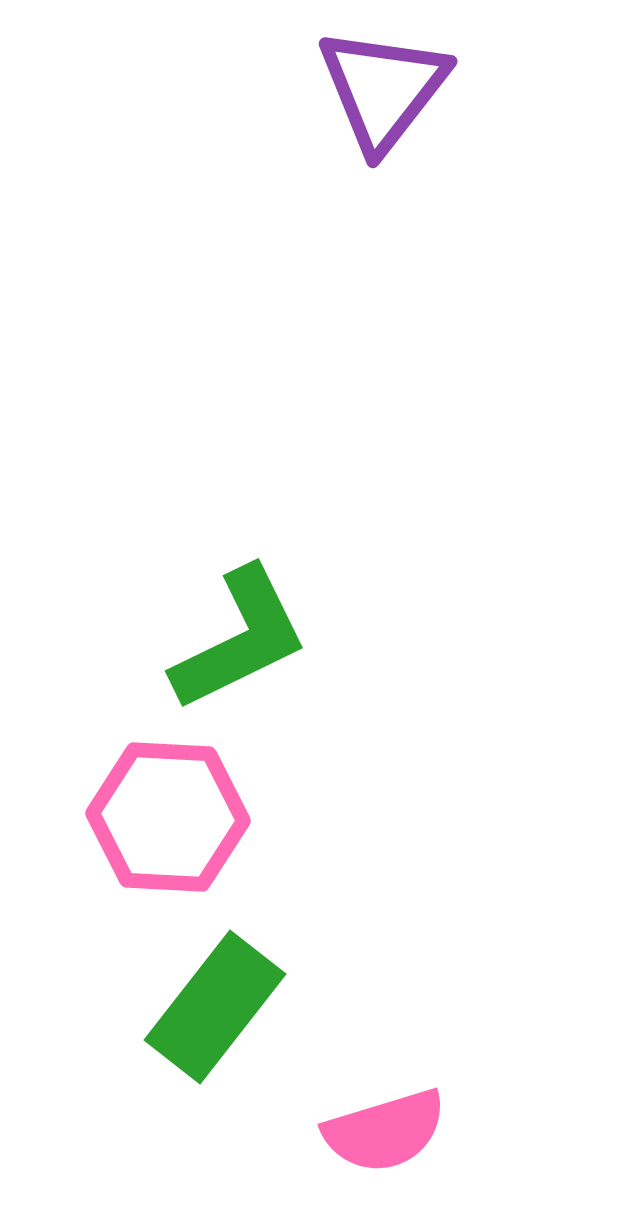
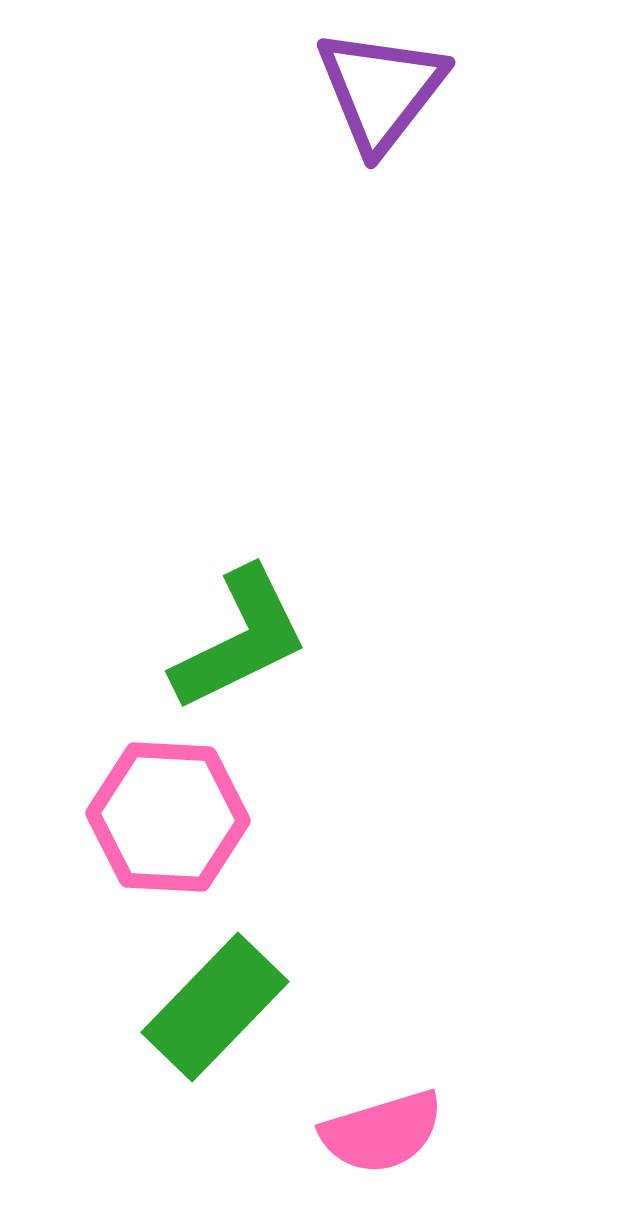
purple triangle: moved 2 px left, 1 px down
green rectangle: rotated 6 degrees clockwise
pink semicircle: moved 3 px left, 1 px down
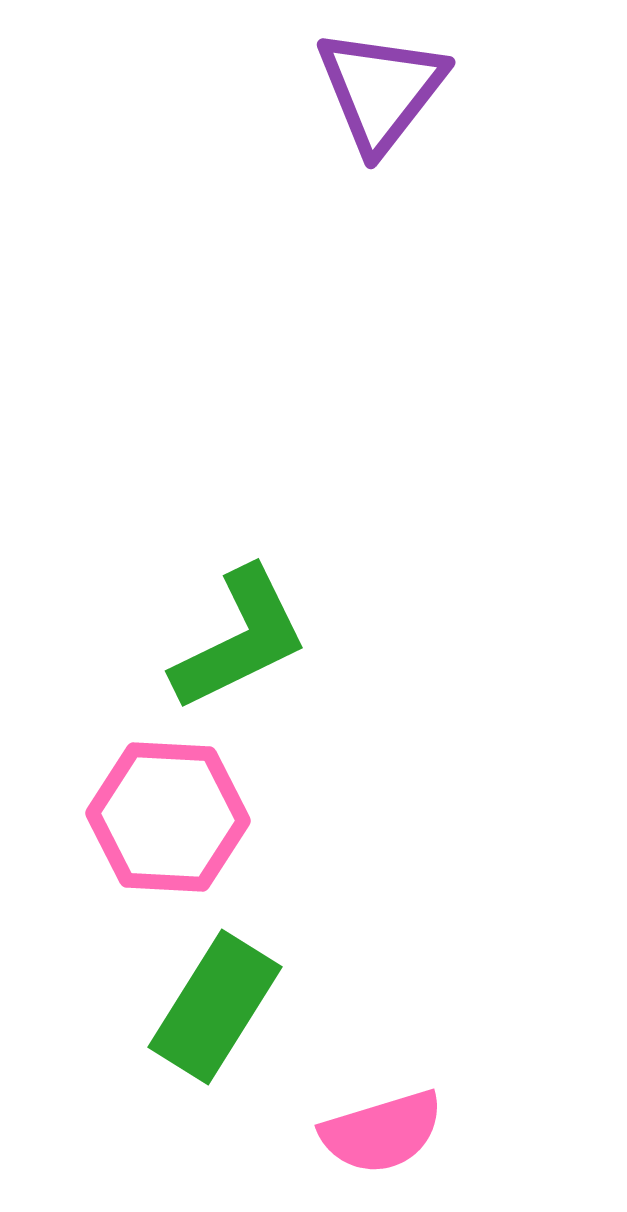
green rectangle: rotated 12 degrees counterclockwise
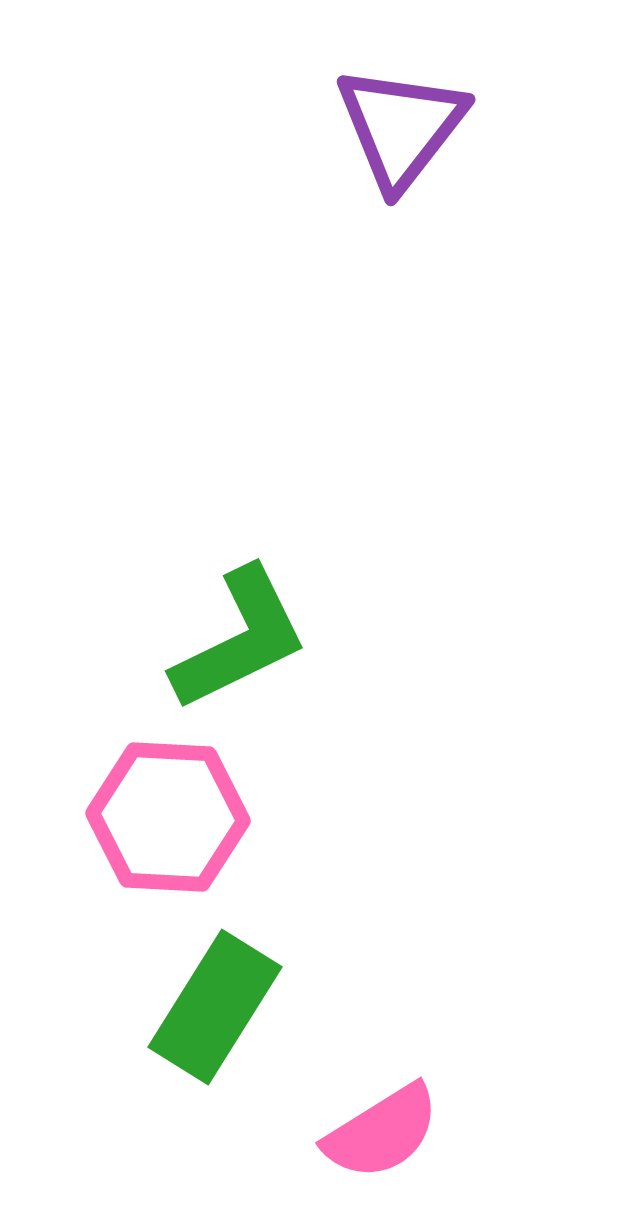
purple triangle: moved 20 px right, 37 px down
pink semicircle: rotated 15 degrees counterclockwise
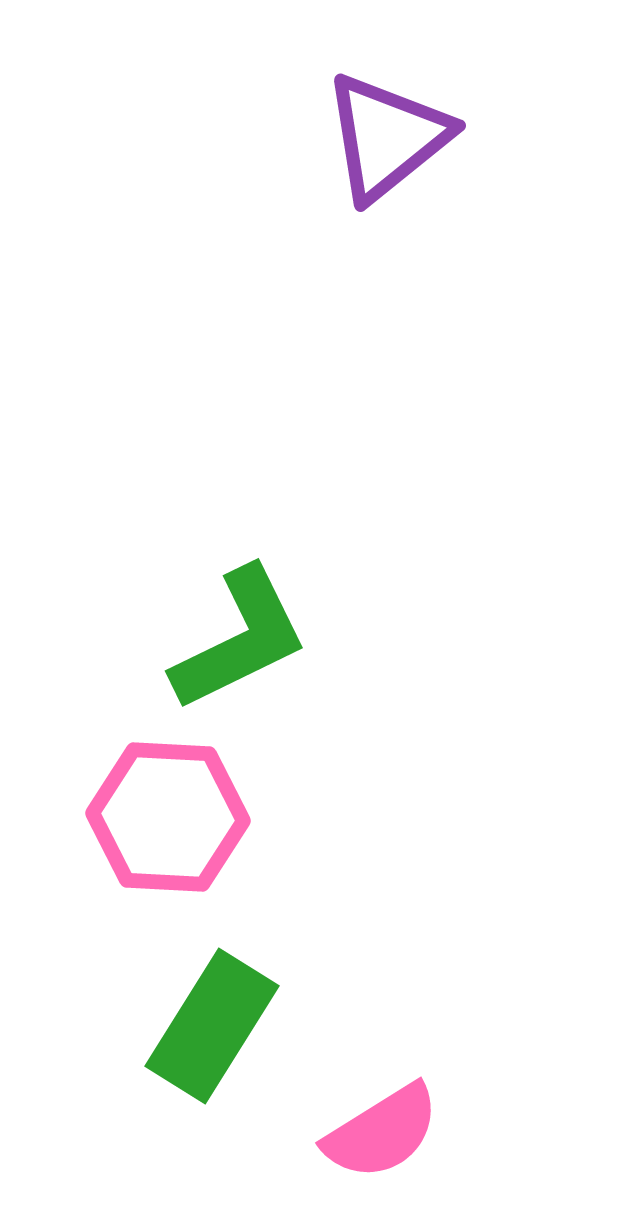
purple triangle: moved 14 px left, 10 px down; rotated 13 degrees clockwise
green rectangle: moved 3 px left, 19 px down
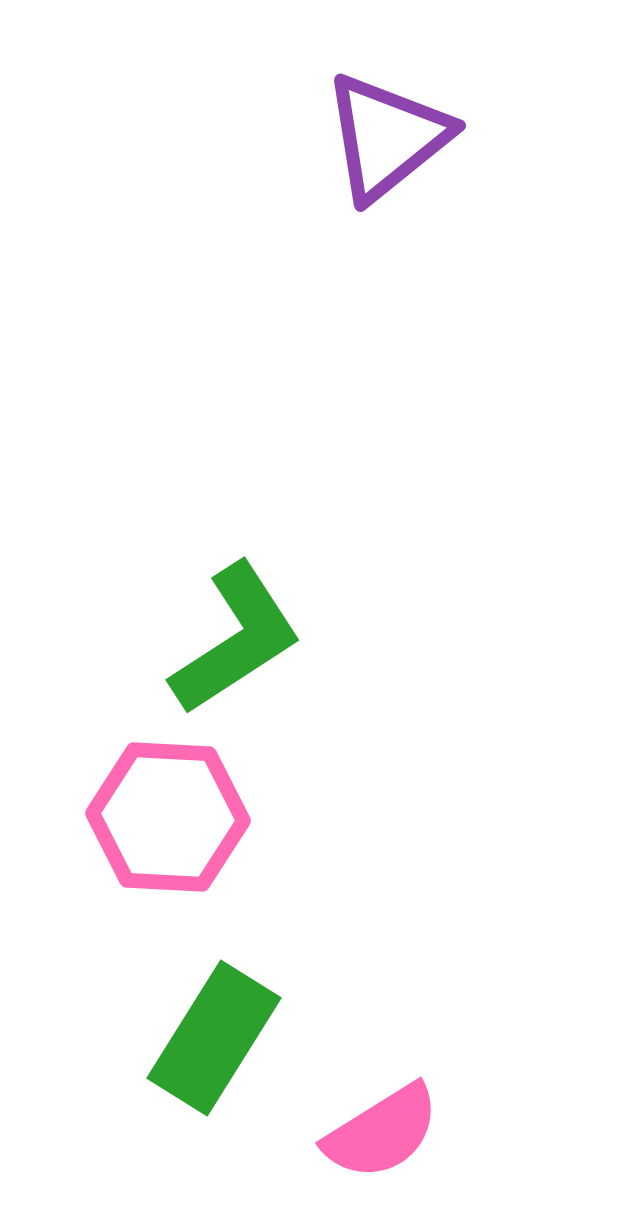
green L-shape: moved 4 px left; rotated 7 degrees counterclockwise
green rectangle: moved 2 px right, 12 px down
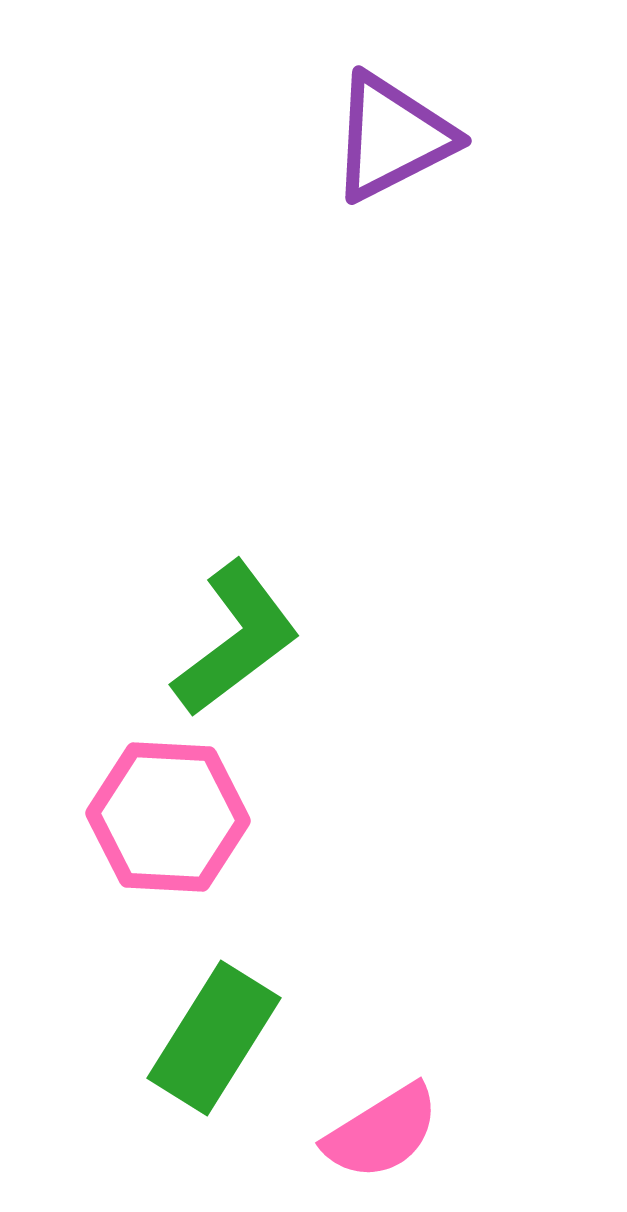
purple triangle: moved 5 px right; rotated 12 degrees clockwise
green L-shape: rotated 4 degrees counterclockwise
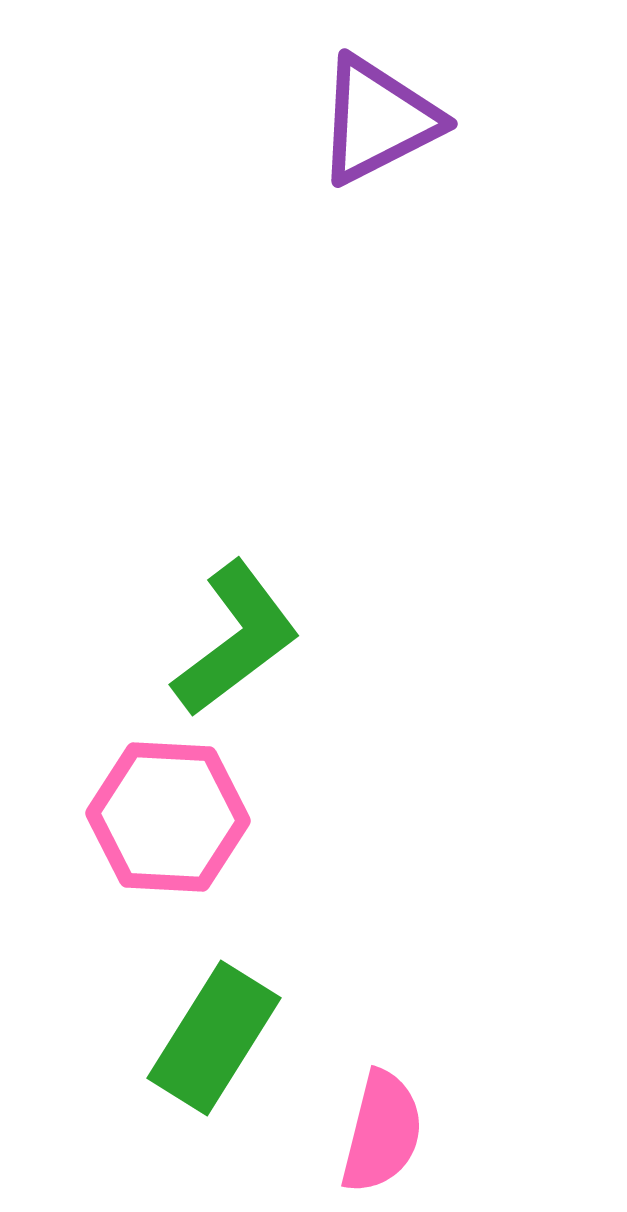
purple triangle: moved 14 px left, 17 px up
pink semicircle: rotated 44 degrees counterclockwise
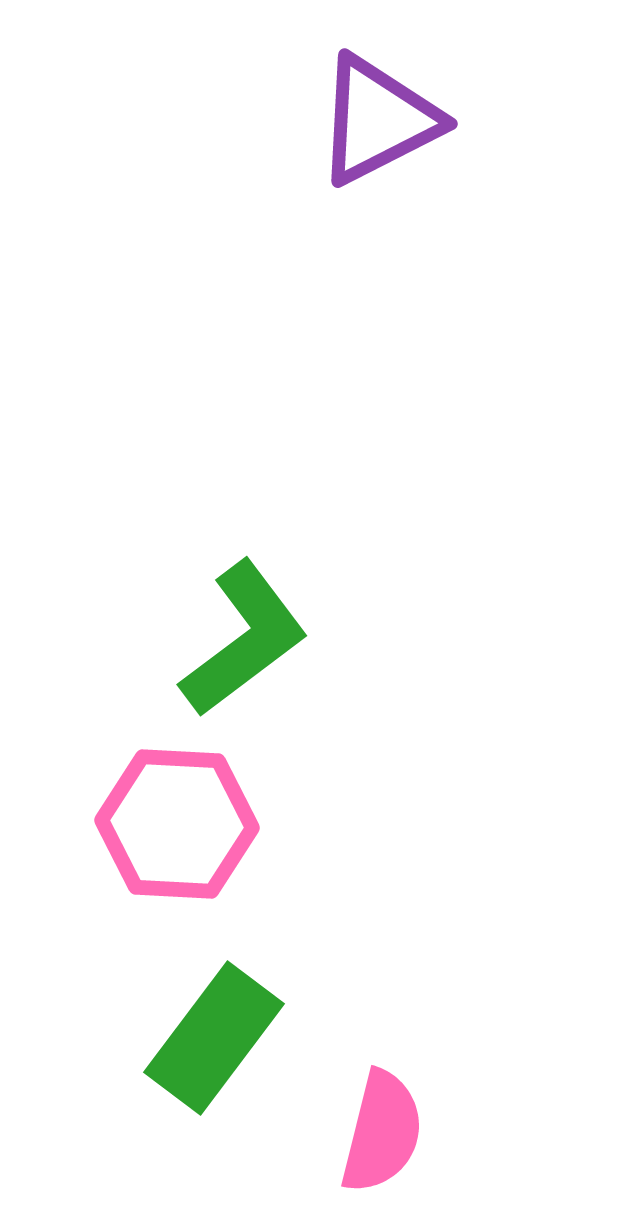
green L-shape: moved 8 px right
pink hexagon: moved 9 px right, 7 px down
green rectangle: rotated 5 degrees clockwise
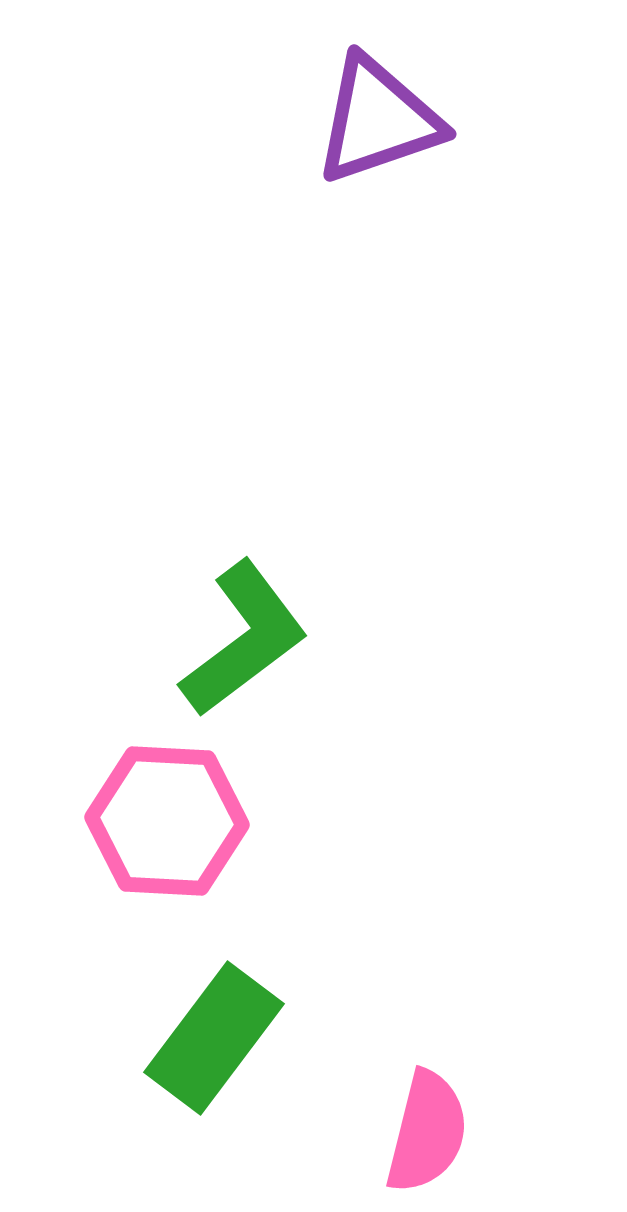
purple triangle: rotated 8 degrees clockwise
pink hexagon: moved 10 px left, 3 px up
pink semicircle: moved 45 px right
